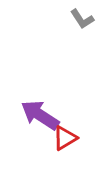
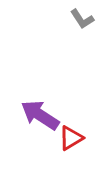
red triangle: moved 6 px right
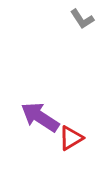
purple arrow: moved 2 px down
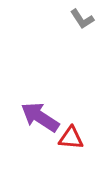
red triangle: rotated 36 degrees clockwise
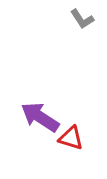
red triangle: rotated 12 degrees clockwise
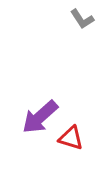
purple arrow: rotated 75 degrees counterclockwise
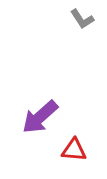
red triangle: moved 3 px right, 12 px down; rotated 12 degrees counterclockwise
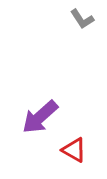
red triangle: rotated 24 degrees clockwise
